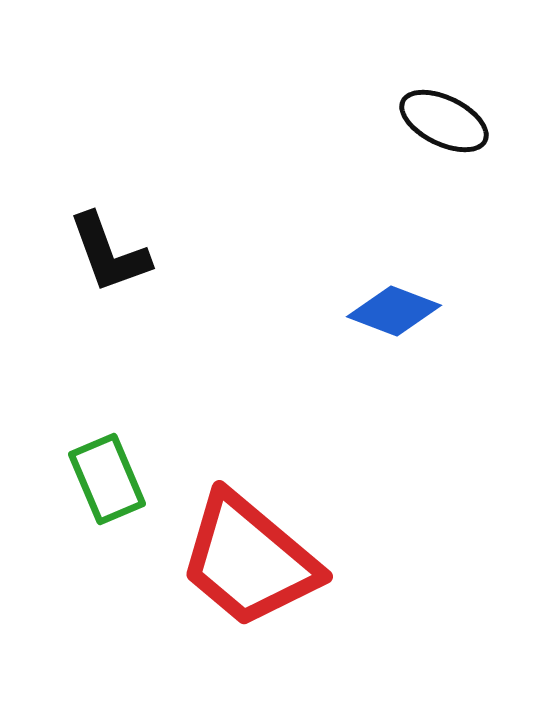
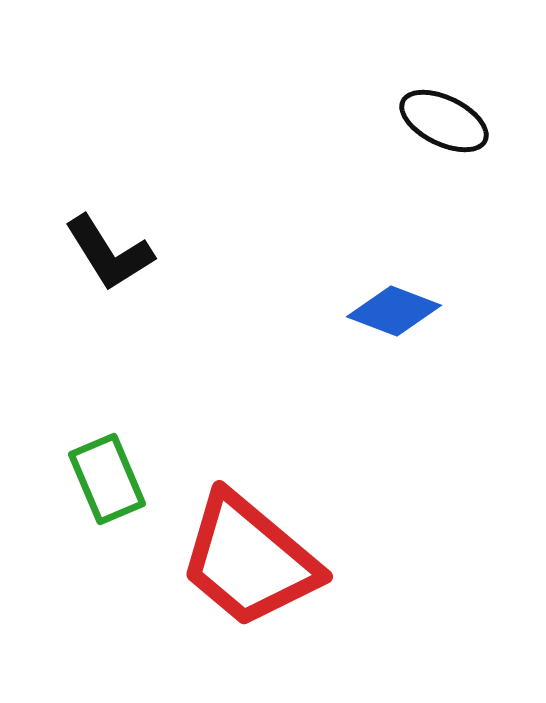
black L-shape: rotated 12 degrees counterclockwise
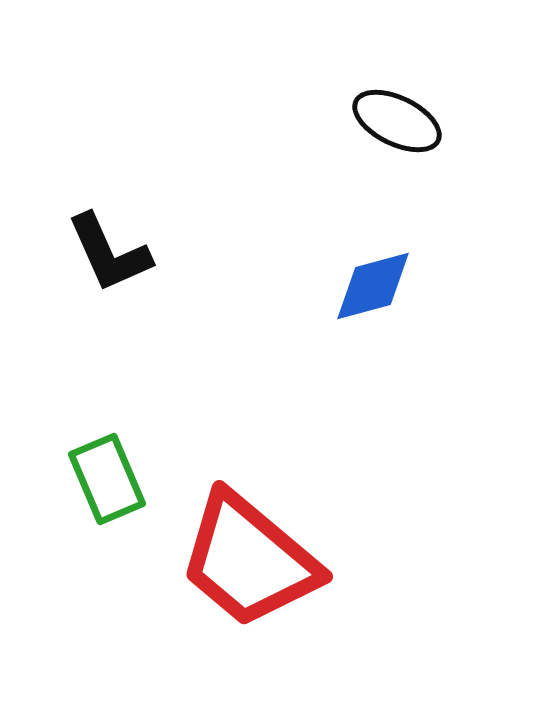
black ellipse: moved 47 px left
black L-shape: rotated 8 degrees clockwise
blue diamond: moved 21 px left, 25 px up; rotated 36 degrees counterclockwise
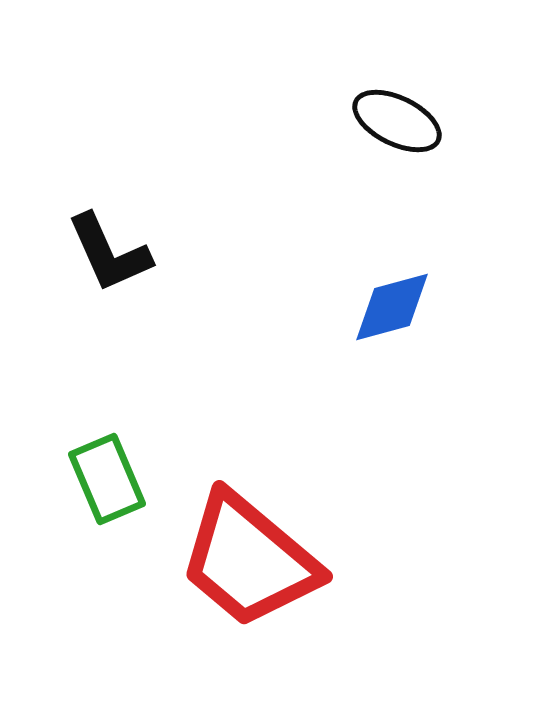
blue diamond: moved 19 px right, 21 px down
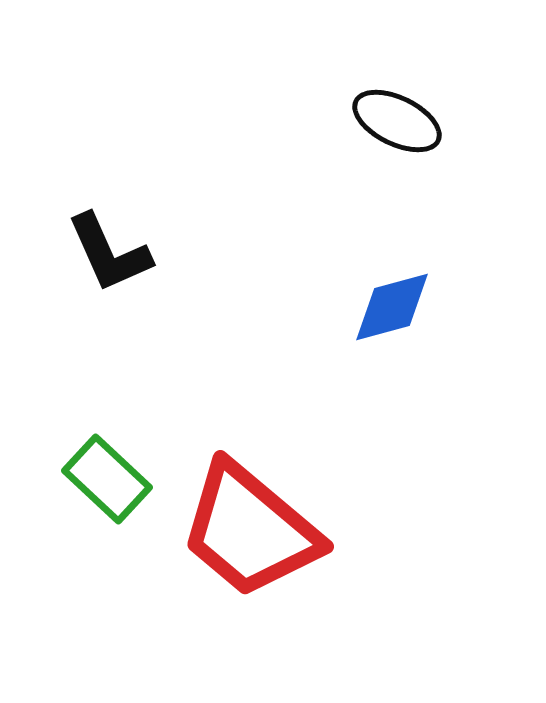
green rectangle: rotated 24 degrees counterclockwise
red trapezoid: moved 1 px right, 30 px up
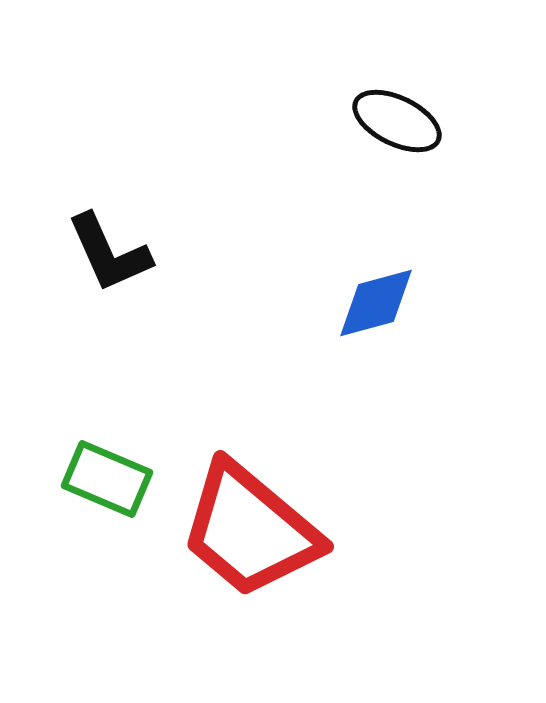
blue diamond: moved 16 px left, 4 px up
green rectangle: rotated 20 degrees counterclockwise
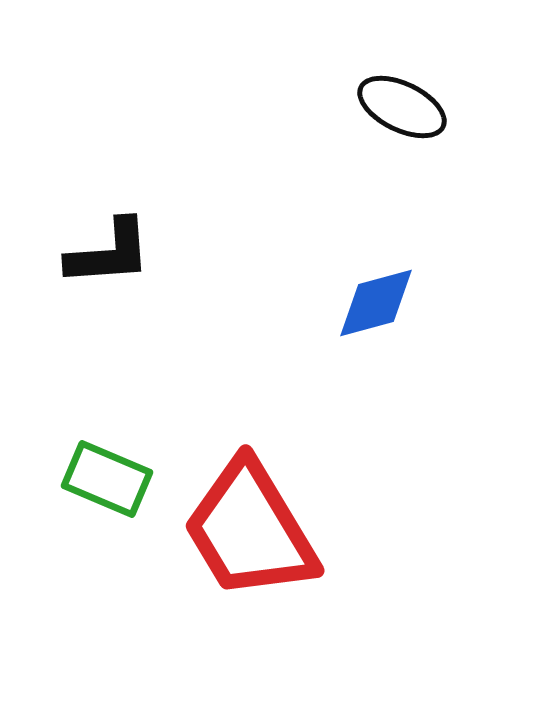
black ellipse: moved 5 px right, 14 px up
black L-shape: rotated 70 degrees counterclockwise
red trapezoid: rotated 19 degrees clockwise
